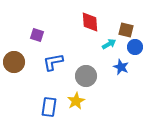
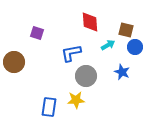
purple square: moved 2 px up
cyan arrow: moved 1 px left, 1 px down
blue L-shape: moved 18 px right, 9 px up
blue star: moved 1 px right, 5 px down
yellow star: moved 1 px up; rotated 24 degrees clockwise
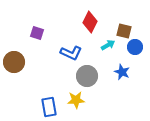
red diamond: rotated 30 degrees clockwise
brown square: moved 2 px left, 1 px down
blue L-shape: rotated 145 degrees counterclockwise
gray circle: moved 1 px right
blue rectangle: rotated 18 degrees counterclockwise
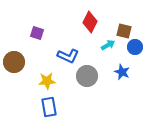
blue L-shape: moved 3 px left, 3 px down
yellow star: moved 29 px left, 19 px up
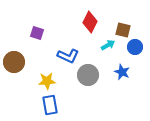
brown square: moved 1 px left, 1 px up
gray circle: moved 1 px right, 1 px up
blue rectangle: moved 1 px right, 2 px up
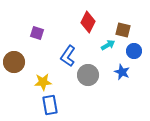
red diamond: moved 2 px left
blue circle: moved 1 px left, 4 px down
blue L-shape: rotated 100 degrees clockwise
yellow star: moved 4 px left, 1 px down
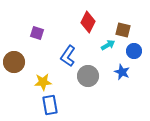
gray circle: moved 1 px down
